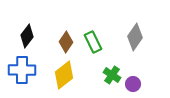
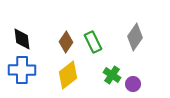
black diamond: moved 5 px left, 3 px down; rotated 45 degrees counterclockwise
yellow diamond: moved 4 px right
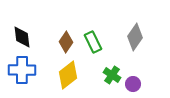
black diamond: moved 2 px up
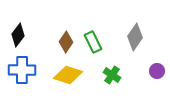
black diamond: moved 4 px left, 2 px up; rotated 45 degrees clockwise
yellow diamond: rotated 56 degrees clockwise
purple circle: moved 24 px right, 13 px up
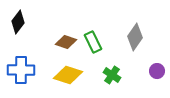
black diamond: moved 13 px up
brown diamond: rotated 75 degrees clockwise
blue cross: moved 1 px left
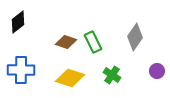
black diamond: rotated 15 degrees clockwise
yellow diamond: moved 2 px right, 3 px down
